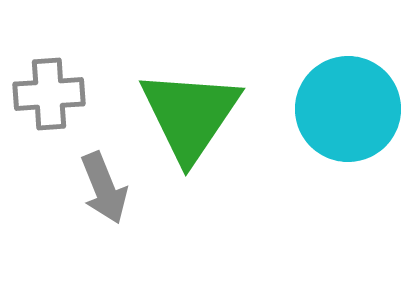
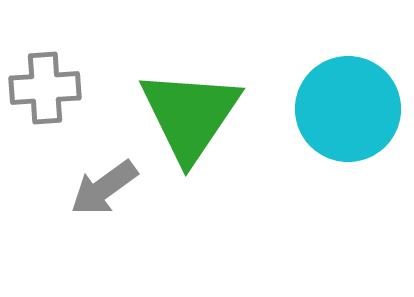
gray cross: moved 4 px left, 6 px up
gray arrow: rotated 76 degrees clockwise
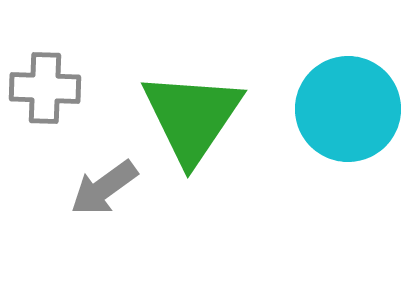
gray cross: rotated 6 degrees clockwise
green triangle: moved 2 px right, 2 px down
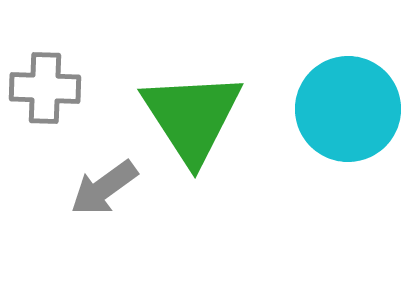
green triangle: rotated 7 degrees counterclockwise
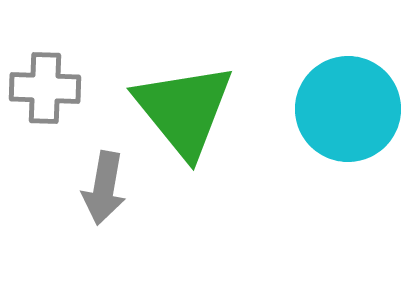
green triangle: moved 8 px left, 7 px up; rotated 6 degrees counterclockwise
gray arrow: rotated 44 degrees counterclockwise
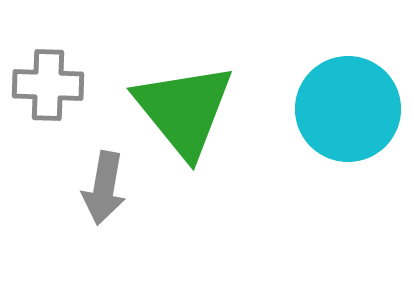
gray cross: moved 3 px right, 3 px up
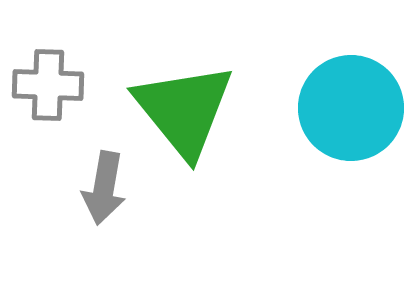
cyan circle: moved 3 px right, 1 px up
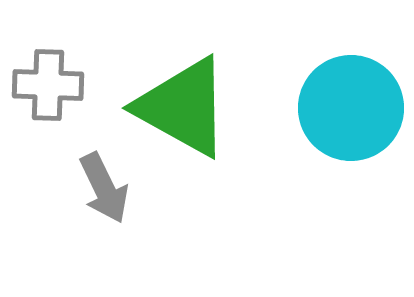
green triangle: moved 1 px left, 3 px up; rotated 22 degrees counterclockwise
gray arrow: rotated 36 degrees counterclockwise
